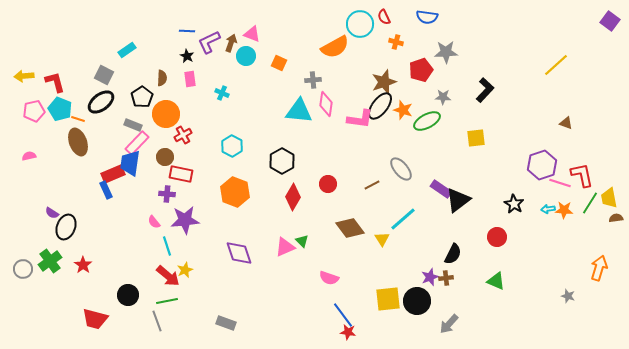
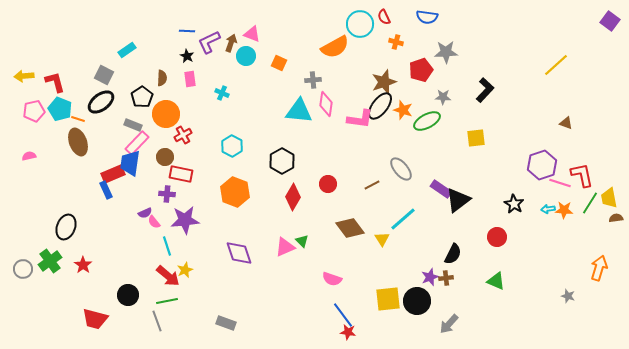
purple semicircle at (52, 213): moved 93 px right; rotated 56 degrees counterclockwise
pink semicircle at (329, 278): moved 3 px right, 1 px down
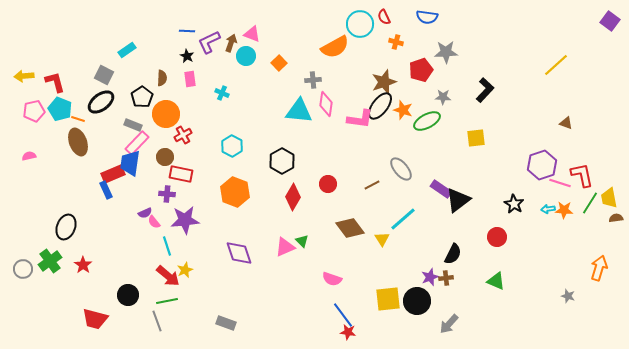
orange square at (279, 63): rotated 21 degrees clockwise
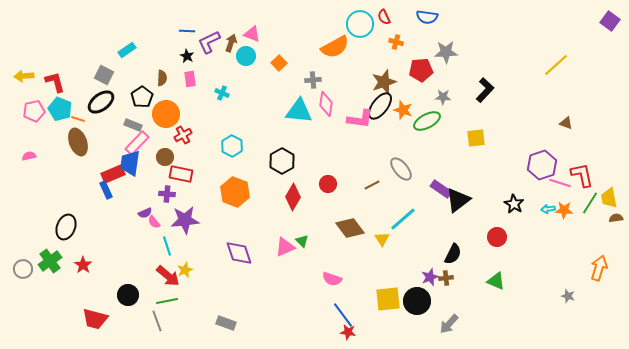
red pentagon at (421, 70): rotated 15 degrees clockwise
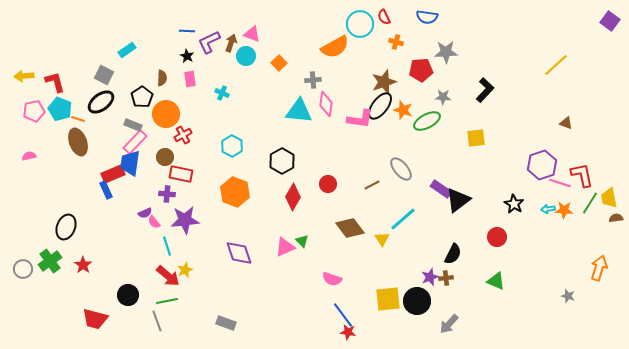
pink rectangle at (137, 143): moved 2 px left, 1 px up
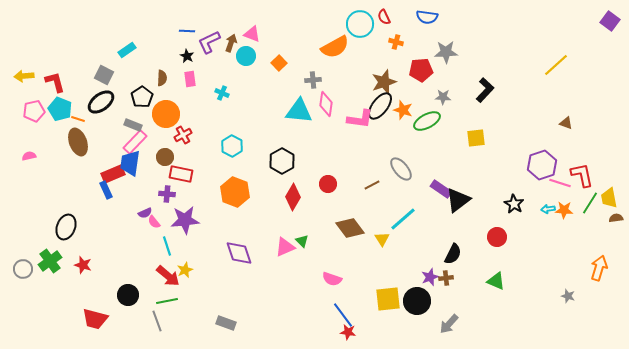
red star at (83, 265): rotated 18 degrees counterclockwise
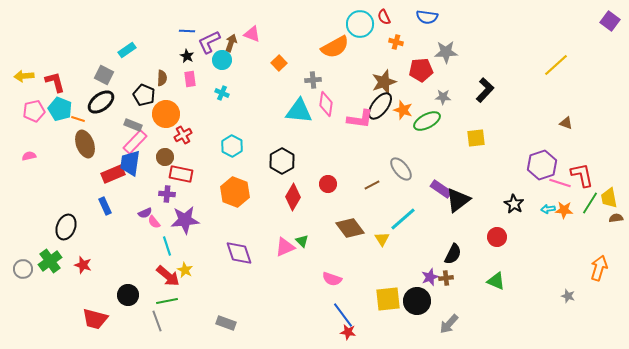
cyan circle at (246, 56): moved 24 px left, 4 px down
black pentagon at (142, 97): moved 2 px right, 2 px up; rotated 15 degrees counterclockwise
brown ellipse at (78, 142): moved 7 px right, 2 px down
blue rectangle at (106, 190): moved 1 px left, 16 px down
yellow star at (185, 270): rotated 21 degrees counterclockwise
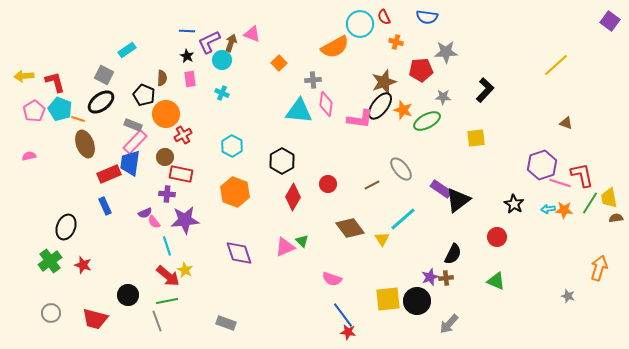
pink pentagon at (34, 111): rotated 20 degrees counterclockwise
red rectangle at (113, 174): moved 4 px left
gray circle at (23, 269): moved 28 px right, 44 px down
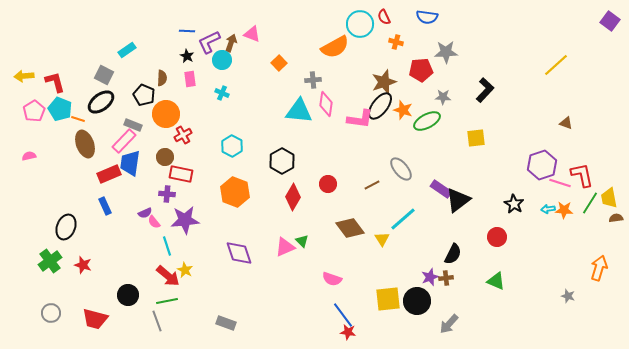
pink rectangle at (135, 142): moved 11 px left, 1 px up
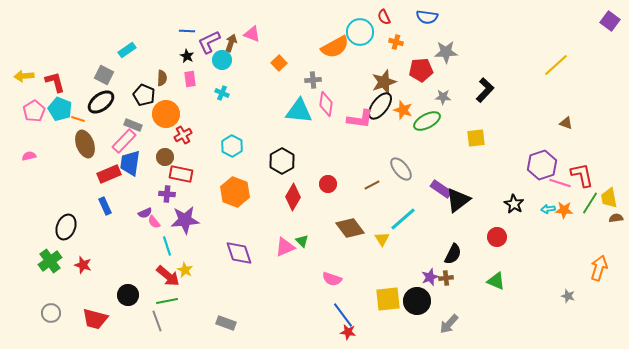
cyan circle at (360, 24): moved 8 px down
